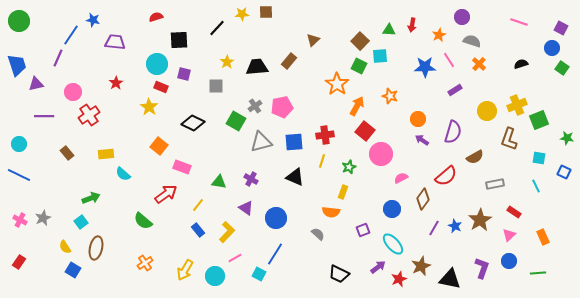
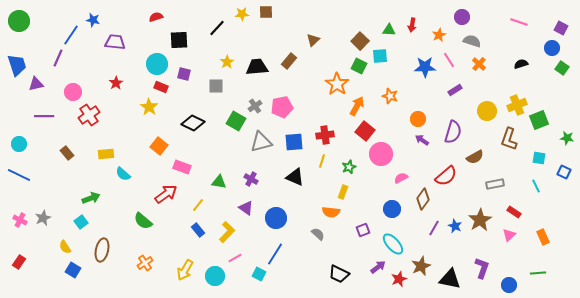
brown ellipse at (96, 248): moved 6 px right, 2 px down
blue circle at (509, 261): moved 24 px down
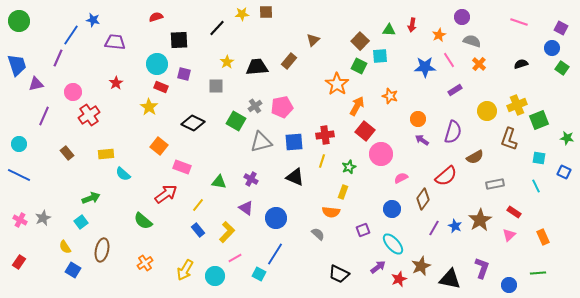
purple line at (44, 116): rotated 66 degrees counterclockwise
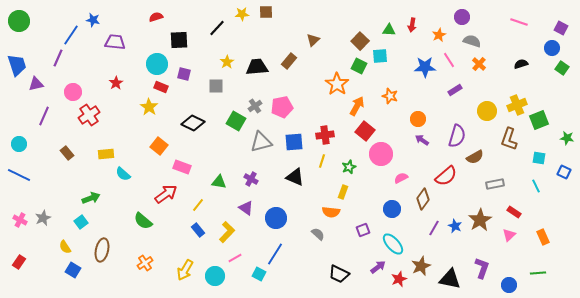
purple semicircle at (453, 132): moved 4 px right, 4 px down
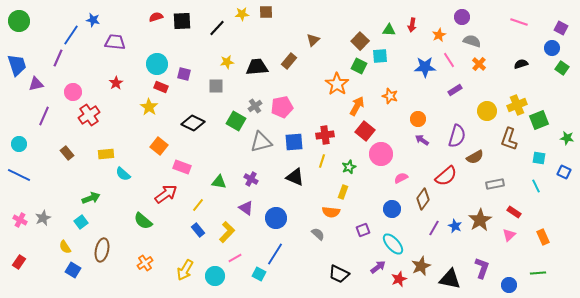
black square at (179, 40): moved 3 px right, 19 px up
yellow star at (227, 62): rotated 24 degrees clockwise
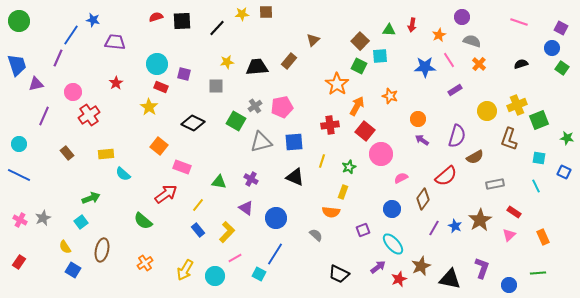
red cross at (325, 135): moved 5 px right, 10 px up
gray semicircle at (318, 234): moved 2 px left, 1 px down
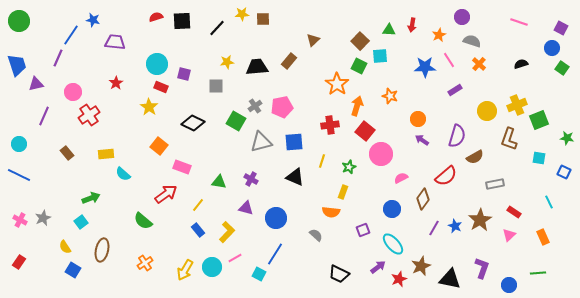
brown square at (266, 12): moved 3 px left, 7 px down
orange arrow at (357, 106): rotated 12 degrees counterclockwise
cyan line at (536, 186): moved 13 px right, 16 px down
purple triangle at (246, 208): rotated 21 degrees counterclockwise
cyan circle at (215, 276): moved 3 px left, 9 px up
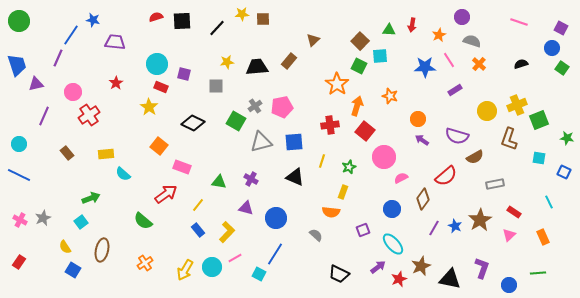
purple semicircle at (457, 136): rotated 90 degrees clockwise
pink circle at (381, 154): moved 3 px right, 3 px down
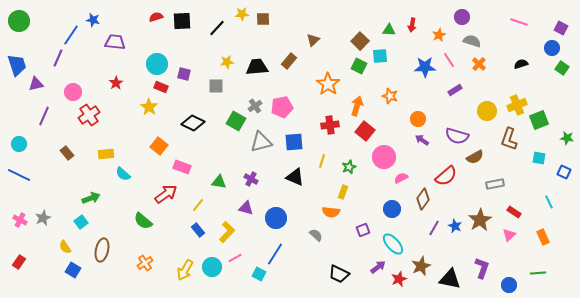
orange star at (337, 84): moved 9 px left
